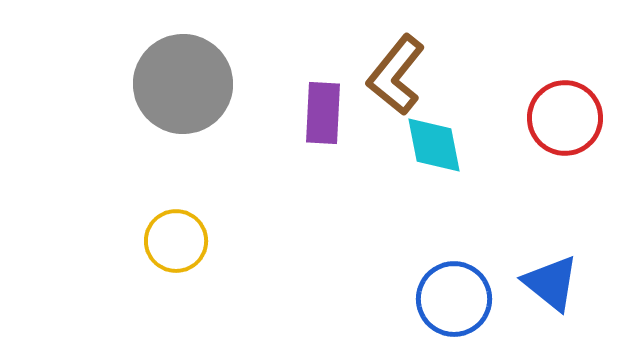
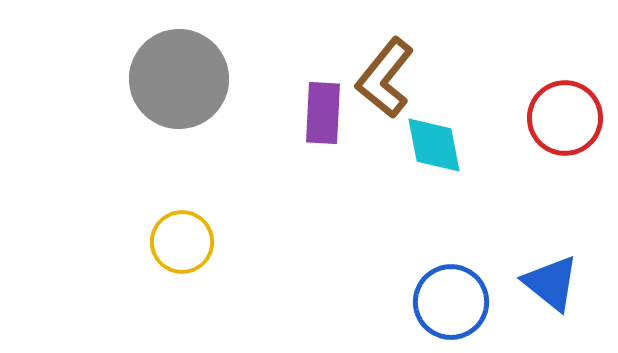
brown L-shape: moved 11 px left, 3 px down
gray circle: moved 4 px left, 5 px up
yellow circle: moved 6 px right, 1 px down
blue circle: moved 3 px left, 3 px down
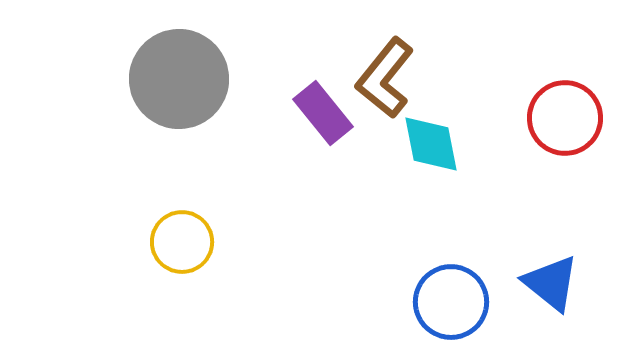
purple rectangle: rotated 42 degrees counterclockwise
cyan diamond: moved 3 px left, 1 px up
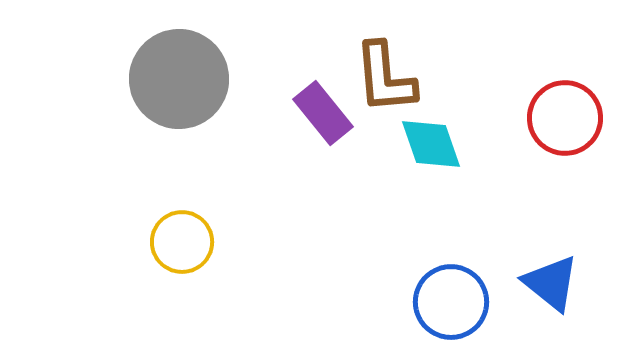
brown L-shape: rotated 44 degrees counterclockwise
cyan diamond: rotated 8 degrees counterclockwise
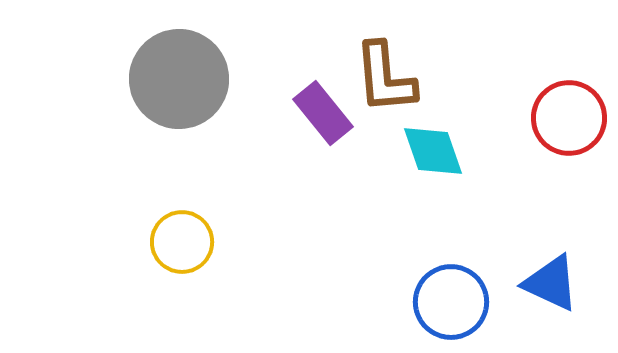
red circle: moved 4 px right
cyan diamond: moved 2 px right, 7 px down
blue triangle: rotated 14 degrees counterclockwise
